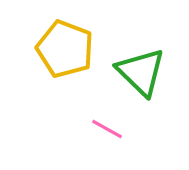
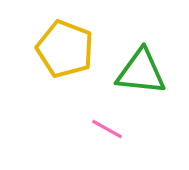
green triangle: rotated 38 degrees counterclockwise
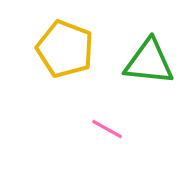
green triangle: moved 8 px right, 10 px up
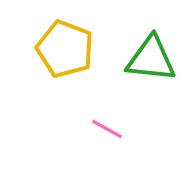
green triangle: moved 2 px right, 3 px up
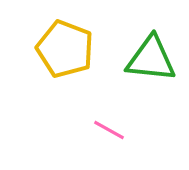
pink line: moved 2 px right, 1 px down
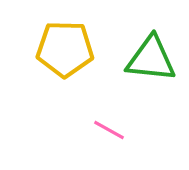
yellow pentagon: rotated 20 degrees counterclockwise
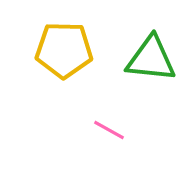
yellow pentagon: moved 1 px left, 1 px down
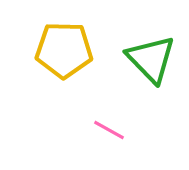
green triangle: rotated 40 degrees clockwise
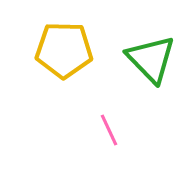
pink line: rotated 36 degrees clockwise
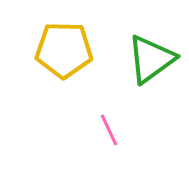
green triangle: rotated 38 degrees clockwise
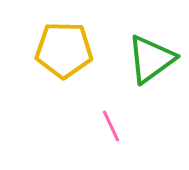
pink line: moved 2 px right, 4 px up
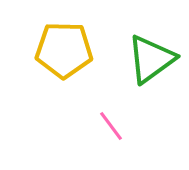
pink line: rotated 12 degrees counterclockwise
